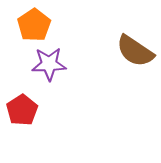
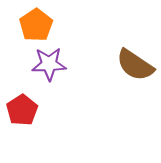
orange pentagon: moved 2 px right
brown semicircle: moved 14 px down
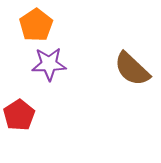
brown semicircle: moved 3 px left, 4 px down; rotated 9 degrees clockwise
red pentagon: moved 3 px left, 5 px down
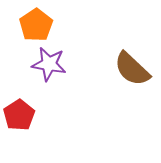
purple star: rotated 12 degrees clockwise
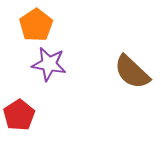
brown semicircle: moved 3 px down
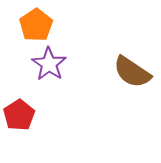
purple star: rotated 24 degrees clockwise
brown semicircle: rotated 9 degrees counterclockwise
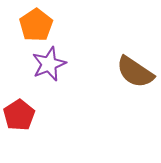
purple star: rotated 16 degrees clockwise
brown semicircle: moved 3 px right
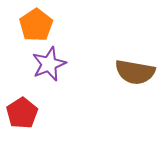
brown semicircle: rotated 24 degrees counterclockwise
red pentagon: moved 3 px right, 2 px up
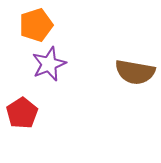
orange pentagon: rotated 16 degrees clockwise
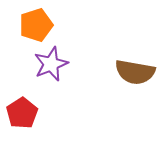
purple star: moved 2 px right
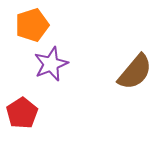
orange pentagon: moved 4 px left
brown semicircle: rotated 60 degrees counterclockwise
